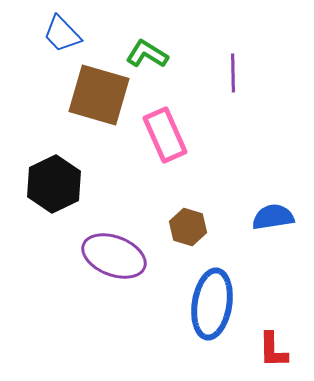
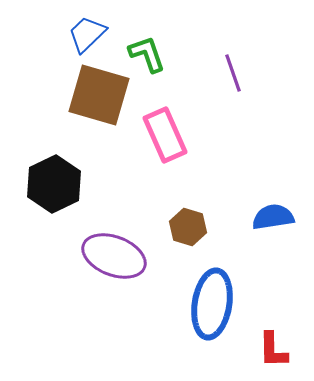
blue trapezoid: moved 25 px right; rotated 90 degrees clockwise
green L-shape: rotated 39 degrees clockwise
purple line: rotated 18 degrees counterclockwise
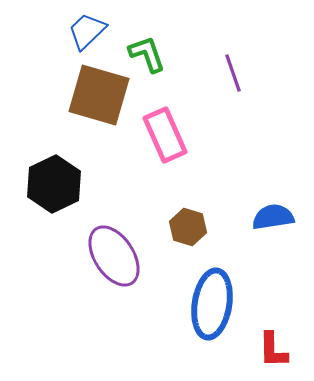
blue trapezoid: moved 3 px up
purple ellipse: rotated 36 degrees clockwise
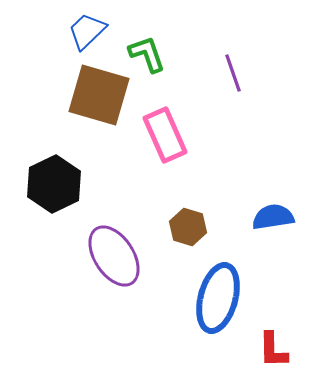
blue ellipse: moved 6 px right, 6 px up; rotated 6 degrees clockwise
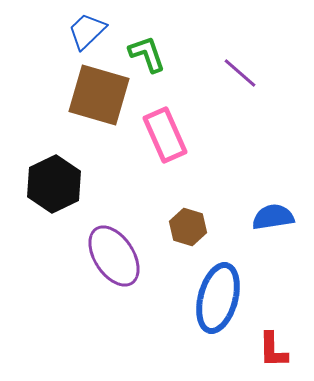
purple line: moved 7 px right; rotated 30 degrees counterclockwise
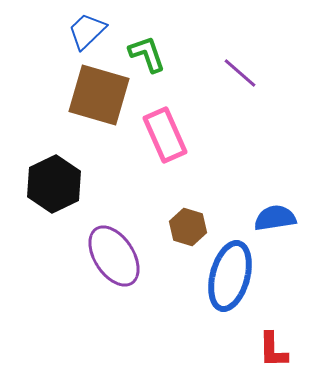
blue semicircle: moved 2 px right, 1 px down
blue ellipse: moved 12 px right, 22 px up
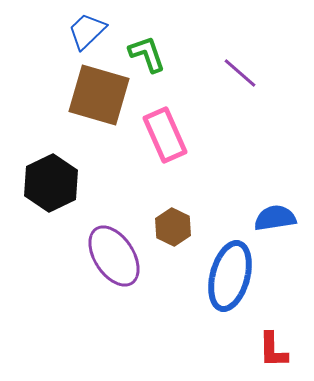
black hexagon: moved 3 px left, 1 px up
brown hexagon: moved 15 px left; rotated 9 degrees clockwise
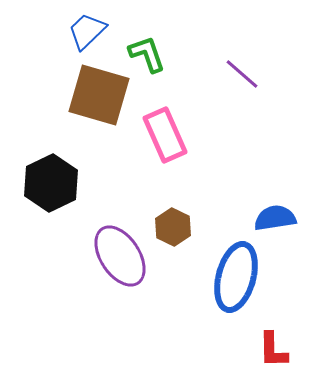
purple line: moved 2 px right, 1 px down
purple ellipse: moved 6 px right
blue ellipse: moved 6 px right, 1 px down
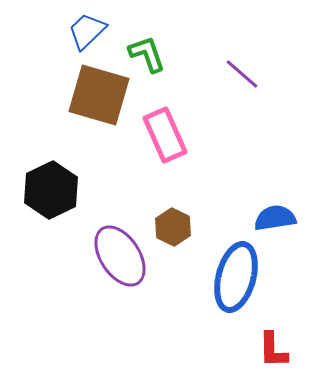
black hexagon: moved 7 px down
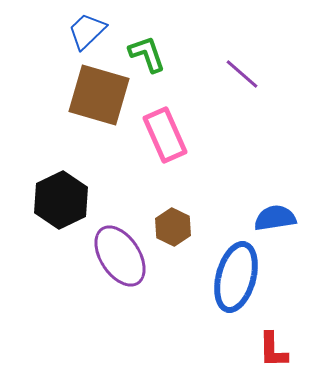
black hexagon: moved 10 px right, 10 px down
